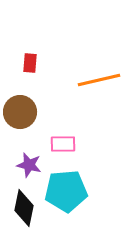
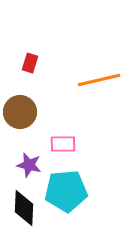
red rectangle: rotated 12 degrees clockwise
black diamond: rotated 9 degrees counterclockwise
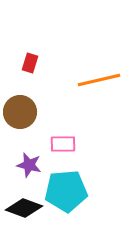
black diamond: rotated 72 degrees counterclockwise
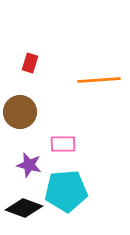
orange line: rotated 9 degrees clockwise
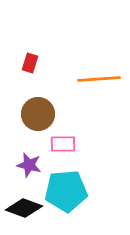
orange line: moved 1 px up
brown circle: moved 18 px right, 2 px down
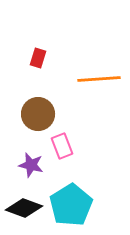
red rectangle: moved 8 px right, 5 px up
pink rectangle: moved 1 px left, 2 px down; rotated 70 degrees clockwise
purple star: moved 2 px right
cyan pentagon: moved 5 px right, 14 px down; rotated 27 degrees counterclockwise
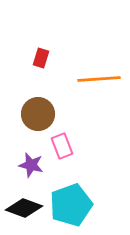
red rectangle: moved 3 px right
cyan pentagon: rotated 12 degrees clockwise
